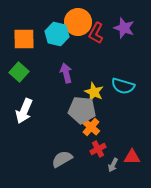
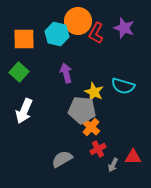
orange circle: moved 1 px up
red triangle: moved 1 px right
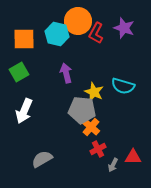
green square: rotated 18 degrees clockwise
gray semicircle: moved 20 px left
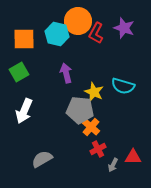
gray pentagon: moved 2 px left
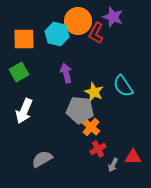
purple star: moved 11 px left, 11 px up
cyan semicircle: rotated 40 degrees clockwise
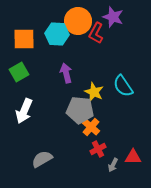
cyan hexagon: rotated 10 degrees counterclockwise
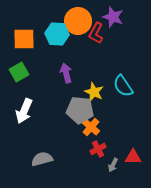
gray semicircle: rotated 15 degrees clockwise
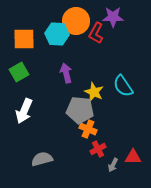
purple star: rotated 20 degrees counterclockwise
orange circle: moved 2 px left
orange cross: moved 3 px left, 2 px down; rotated 18 degrees counterclockwise
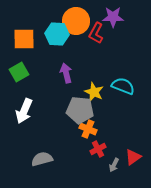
cyan semicircle: rotated 145 degrees clockwise
red triangle: rotated 36 degrees counterclockwise
gray arrow: moved 1 px right
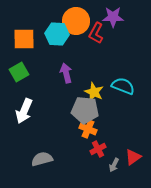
gray pentagon: moved 5 px right
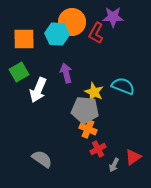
orange circle: moved 4 px left, 1 px down
white arrow: moved 14 px right, 21 px up
gray semicircle: rotated 50 degrees clockwise
